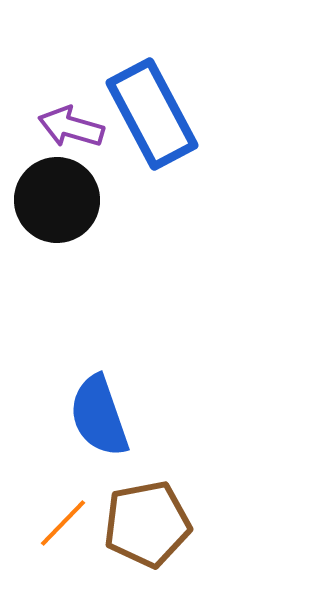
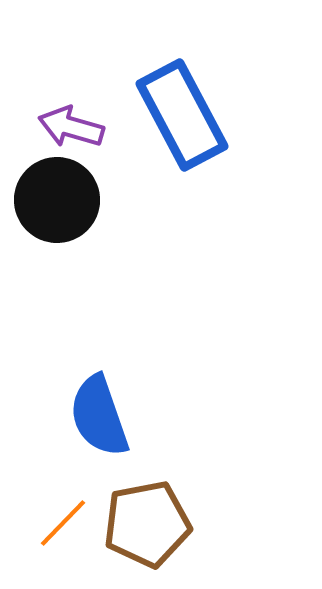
blue rectangle: moved 30 px right, 1 px down
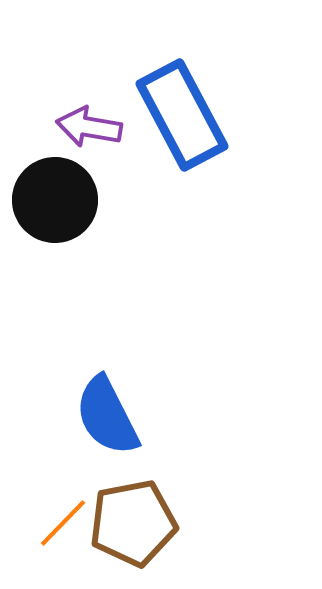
purple arrow: moved 18 px right; rotated 6 degrees counterclockwise
black circle: moved 2 px left
blue semicircle: moved 8 px right; rotated 8 degrees counterclockwise
brown pentagon: moved 14 px left, 1 px up
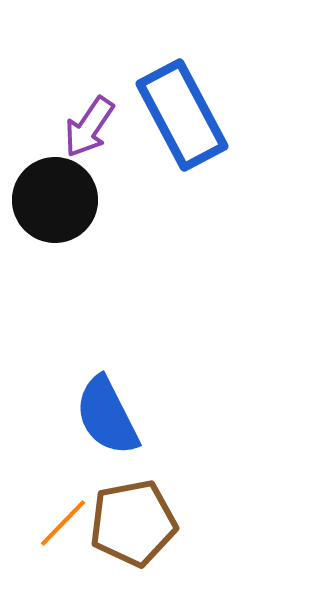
purple arrow: rotated 66 degrees counterclockwise
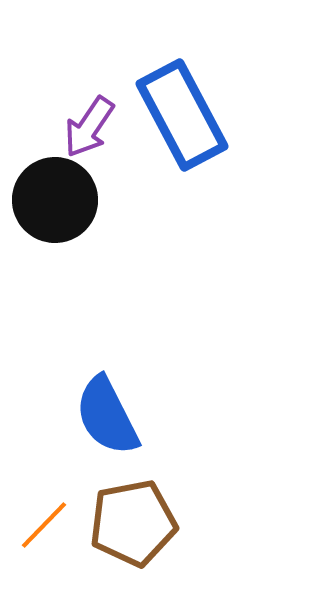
orange line: moved 19 px left, 2 px down
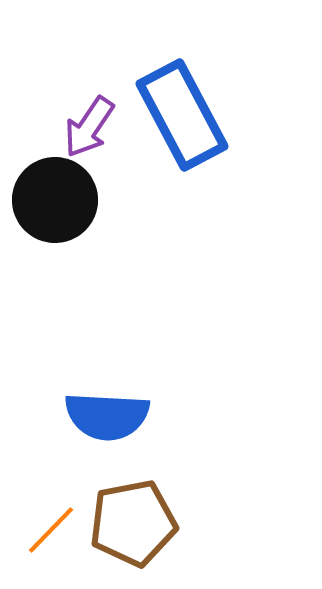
blue semicircle: rotated 60 degrees counterclockwise
orange line: moved 7 px right, 5 px down
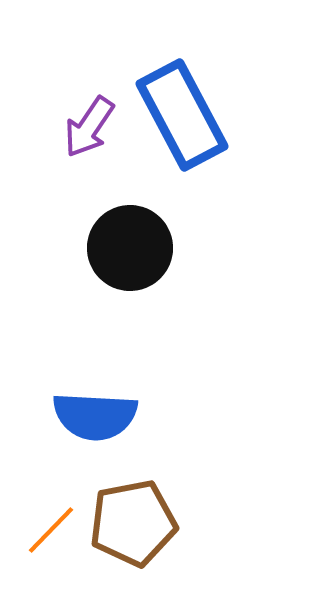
black circle: moved 75 px right, 48 px down
blue semicircle: moved 12 px left
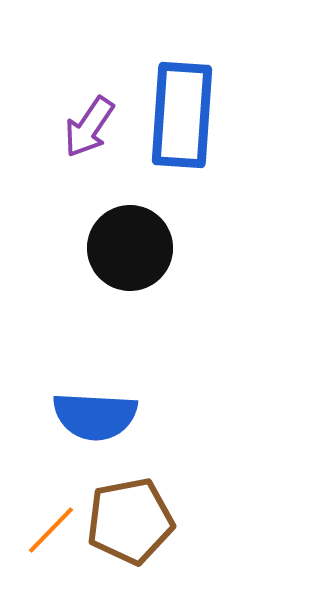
blue rectangle: rotated 32 degrees clockwise
brown pentagon: moved 3 px left, 2 px up
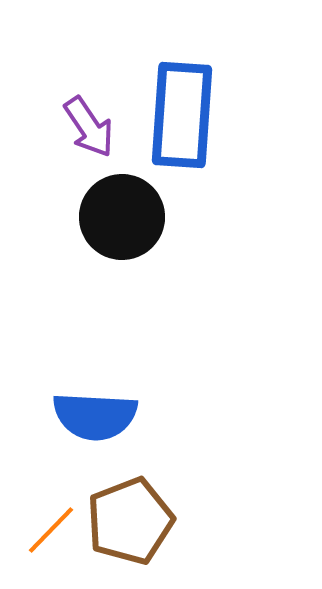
purple arrow: rotated 68 degrees counterclockwise
black circle: moved 8 px left, 31 px up
brown pentagon: rotated 10 degrees counterclockwise
